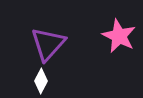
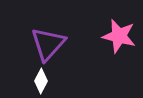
pink star: rotated 12 degrees counterclockwise
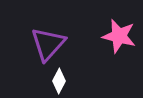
white diamond: moved 18 px right
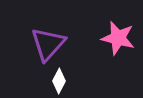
pink star: moved 1 px left, 2 px down
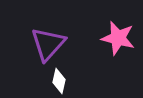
white diamond: rotated 15 degrees counterclockwise
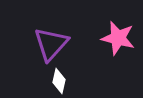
purple triangle: moved 3 px right
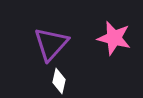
pink star: moved 4 px left
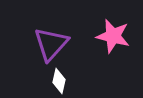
pink star: moved 1 px left, 2 px up
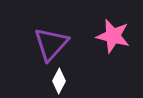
white diamond: rotated 15 degrees clockwise
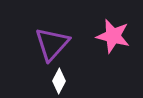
purple triangle: moved 1 px right
